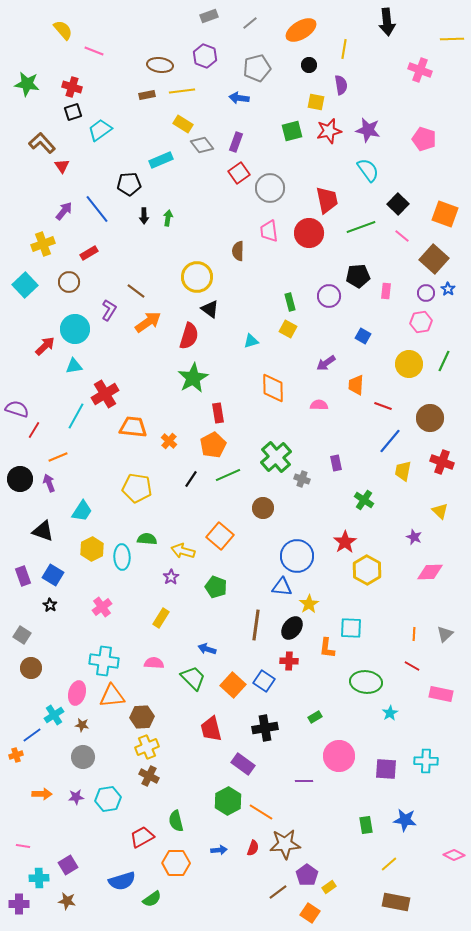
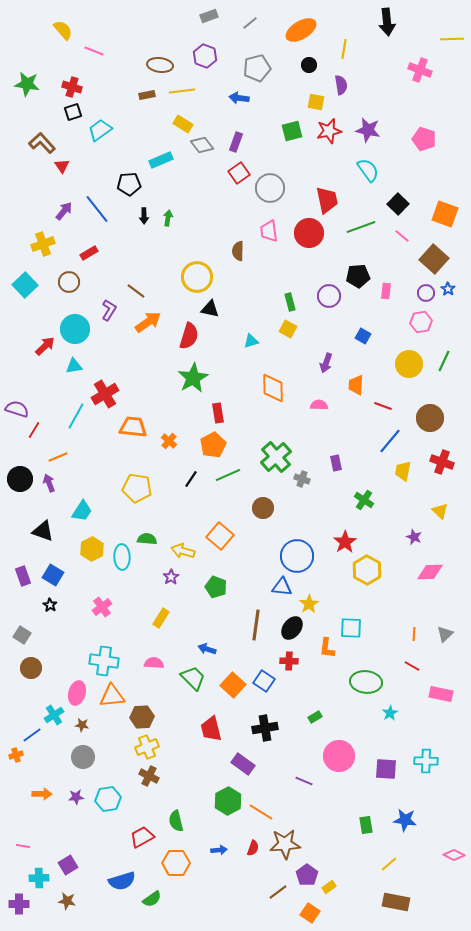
black triangle at (210, 309): rotated 24 degrees counterclockwise
purple arrow at (326, 363): rotated 36 degrees counterclockwise
purple line at (304, 781): rotated 24 degrees clockwise
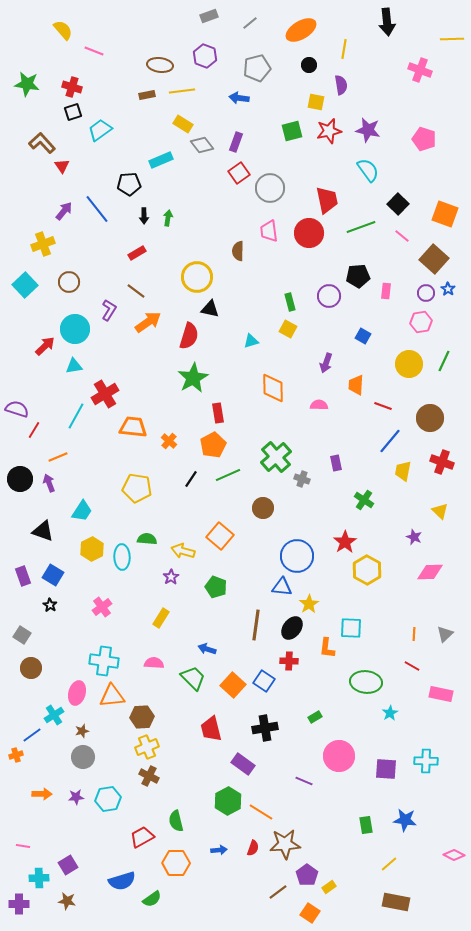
red rectangle at (89, 253): moved 48 px right
brown star at (82, 725): moved 6 px down; rotated 24 degrees counterclockwise
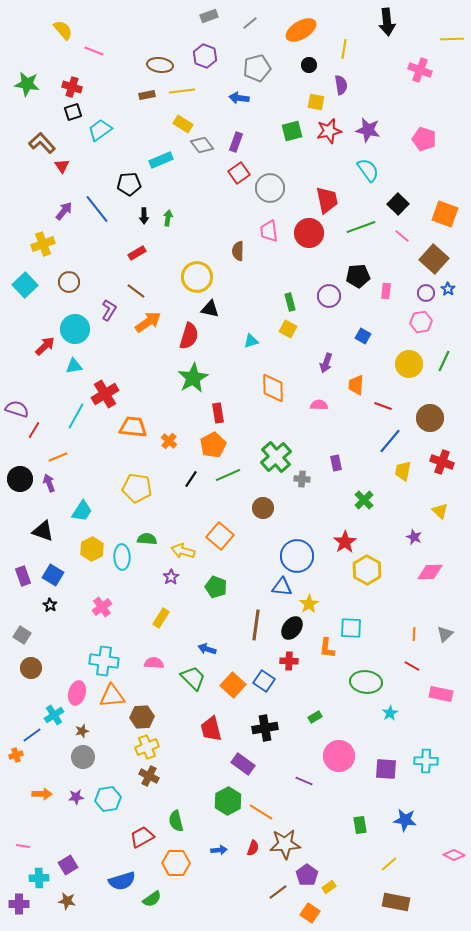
gray cross at (302, 479): rotated 14 degrees counterclockwise
green cross at (364, 500): rotated 12 degrees clockwise
green rectangle at (366, 825): moved 6 px left
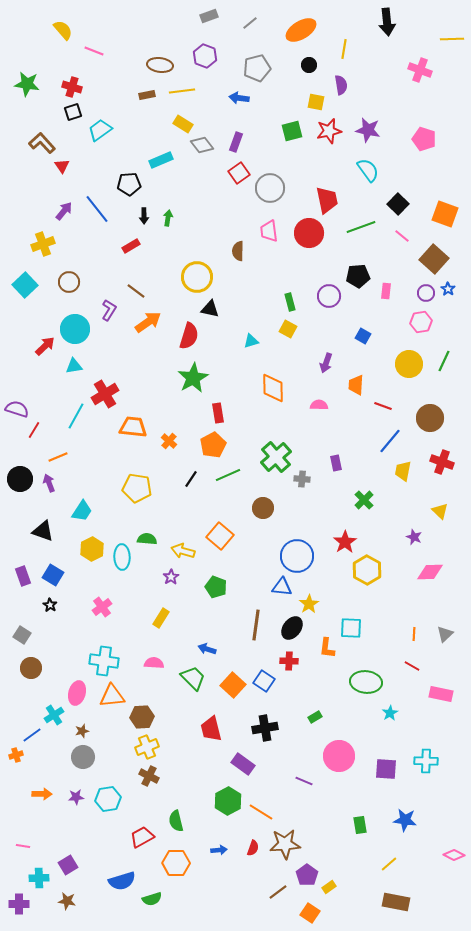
red rectangle at (137, 253): moved 6 px left, 7 px up
green semicircle at (152, 899): rotated 18 degrees clockwise
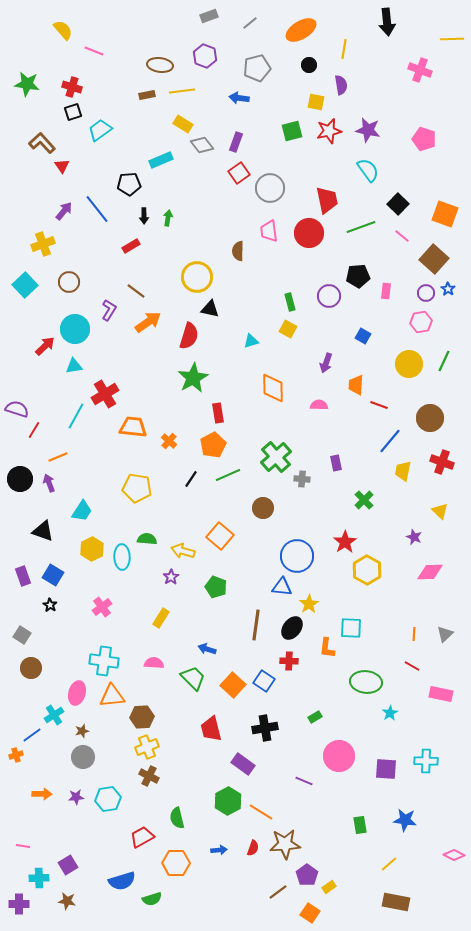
red line at (383, 406): moved 4 px left, 1 px up
green semicircle at (176, 821): moved 1 px right, 3 px up
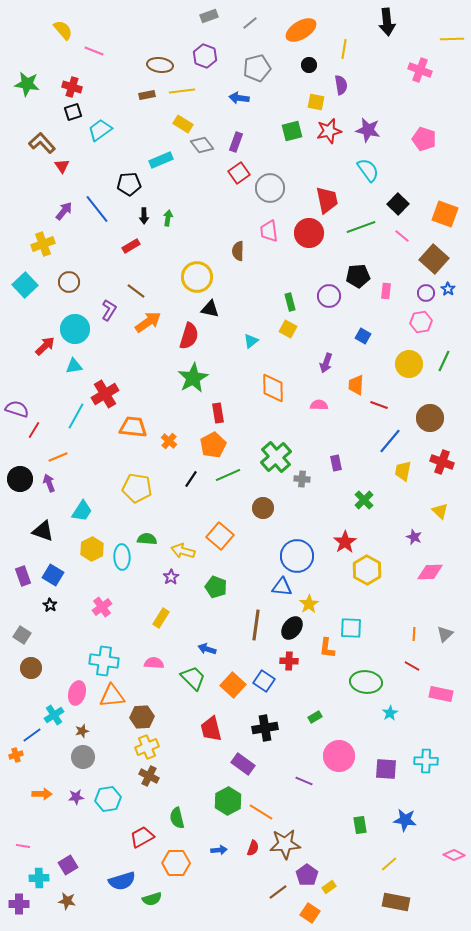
cyan triangle at (251, 341): rotated 21 degrees counterclockwise
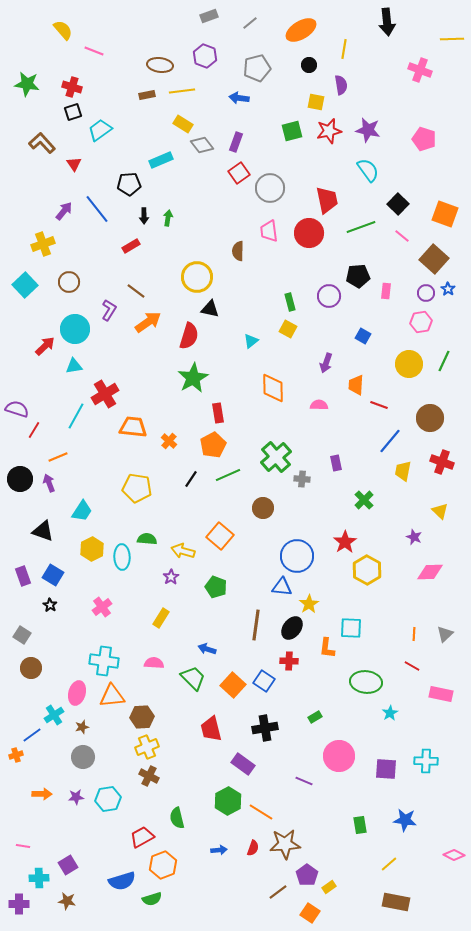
red triangle at (62, 166): moved 12 px right, 2 px up
brown star at (82, 731): moved 4 px up
orange hexagon at (176, 863): moved 13 px left, 2 px down; rotated 20 degrees counterclockwise
